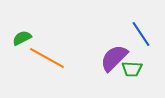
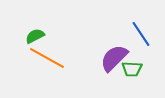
green semicircle: moved 13 px right, 2 px up
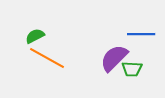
blue line: rotated 56 degrees counterclockwise
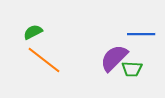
green semicircle: moved 2 px left, 4 px up
orange line: moved 3 px left, 2 px down; rotated 9 degrees clockwise
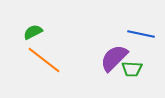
blue line: rotated 12 degrees clockwise
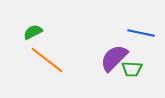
blue line: moved 1 px up
orange line: moved 3 px right
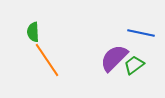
green semicircle: rotated 66 degrees counterclockwise
orange line: rotated 18 degrees clockwise
green trapezoid: moved 2 px right, 4 px up; rotated 140 degrees clockwise
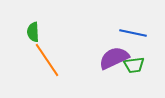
blue line: moved 8 px left
purple semicircle: rotated 20 degrees clockwise
green trapezoid: rotated 150 degrees counterclockwise
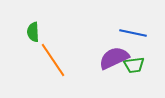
orange line: moved 6 px right
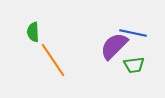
purple semicircle: moved 12 px up; rotated 20 degrees counterclockwise
